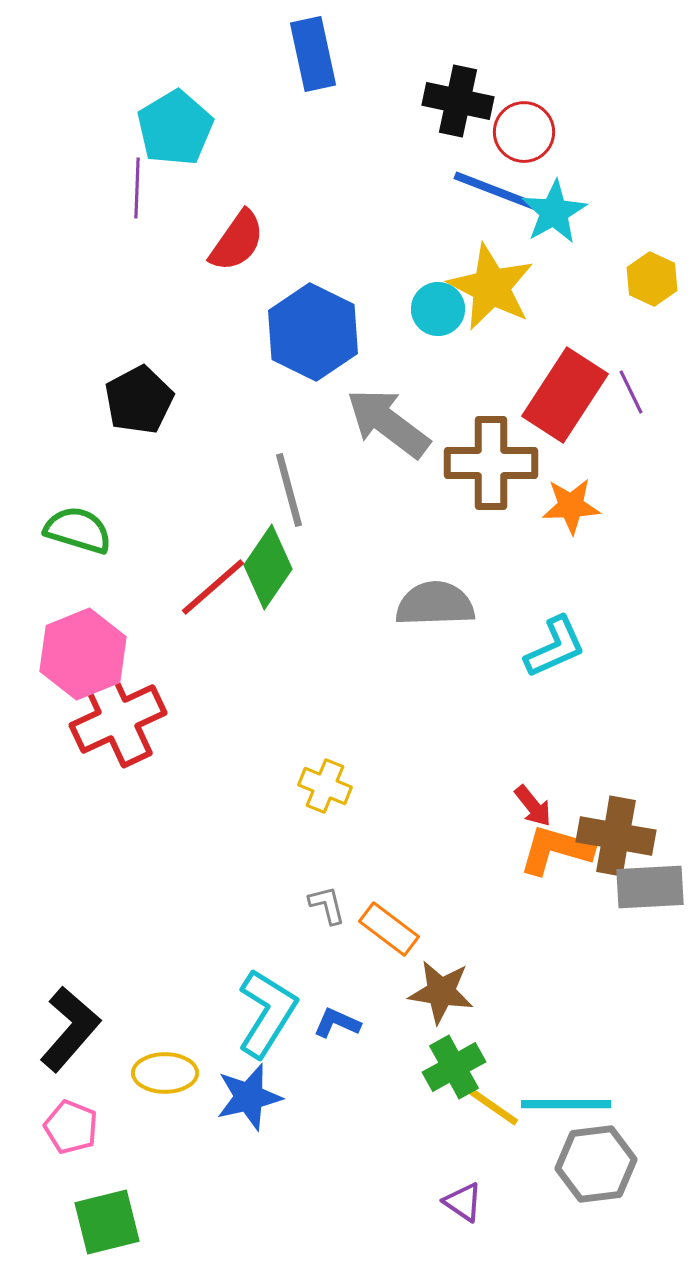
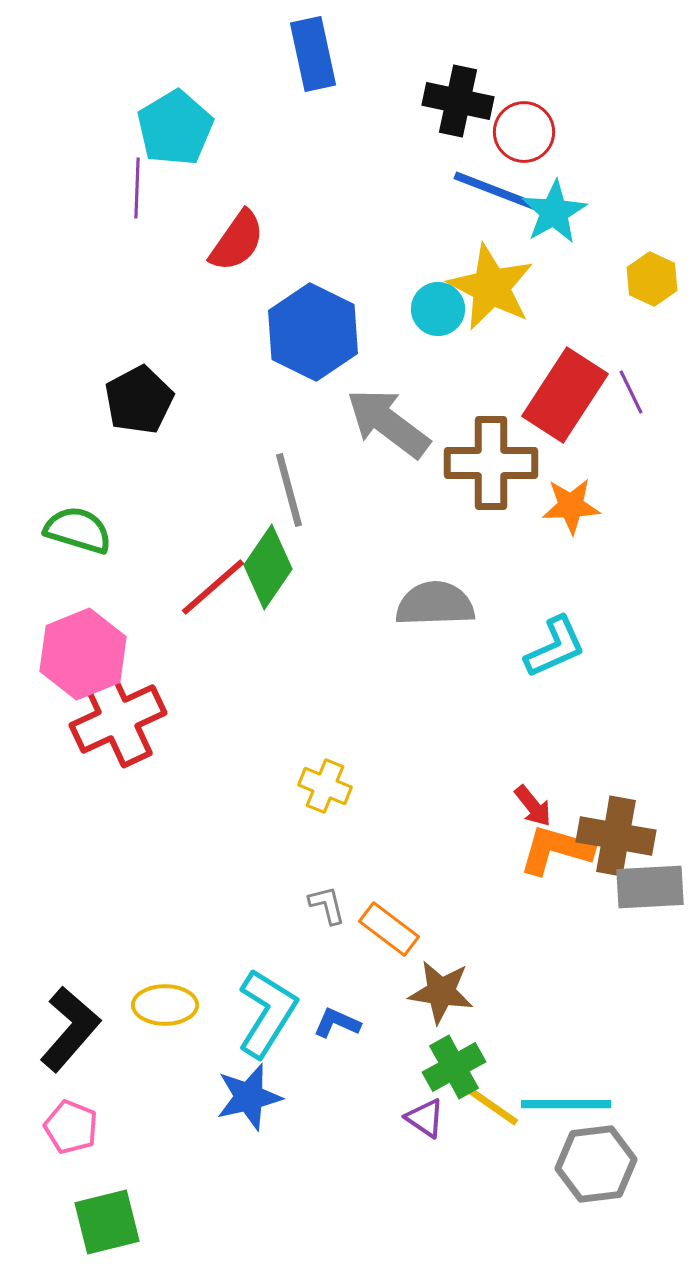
yellow ellipse at (165, 1073): moved 68 px up
purple triangle at (463, 1202): moved 38 px left, 84 px up
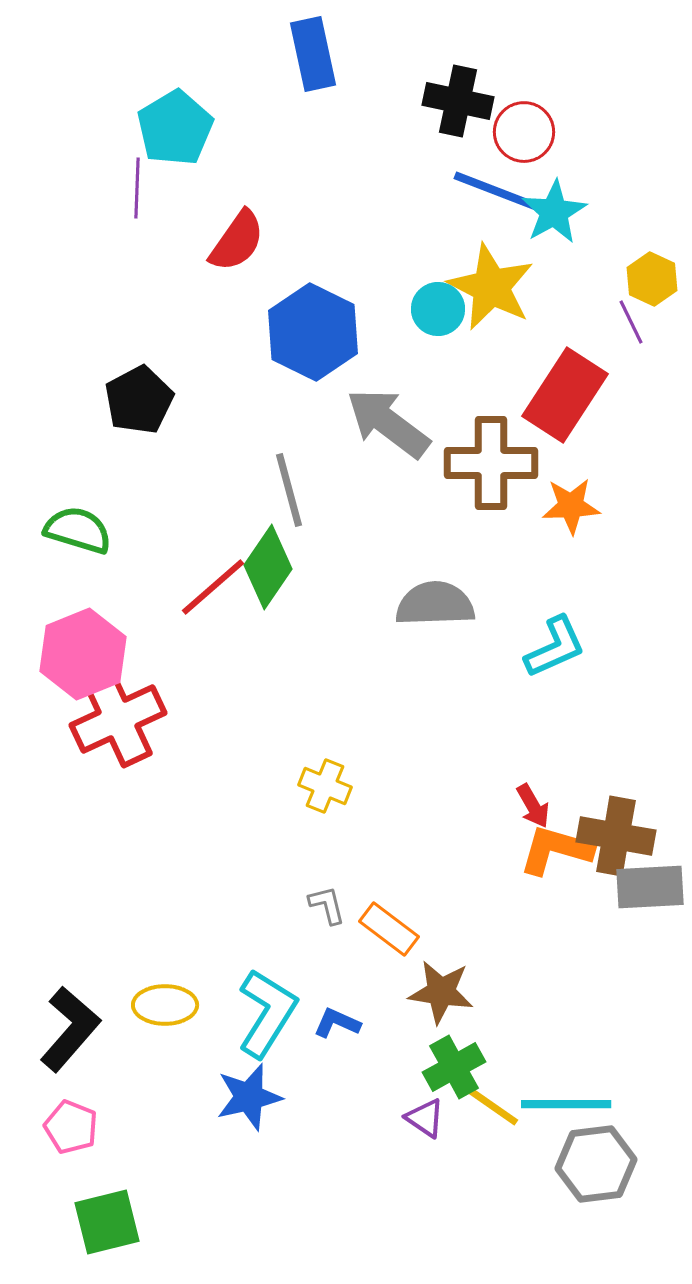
purple line at (631, 392): moved 70 px up
red arrow at (533, 806): rotated 9 degrees clockwise
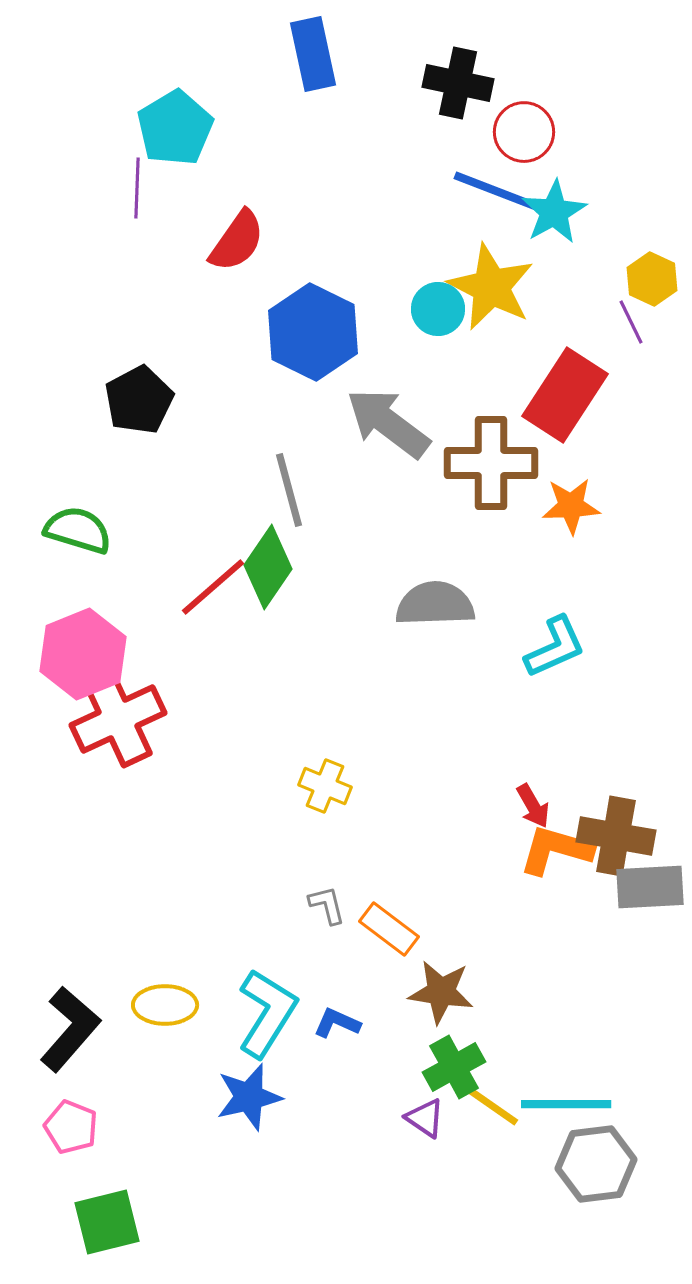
black cross at (458, 101): moved 18 px up
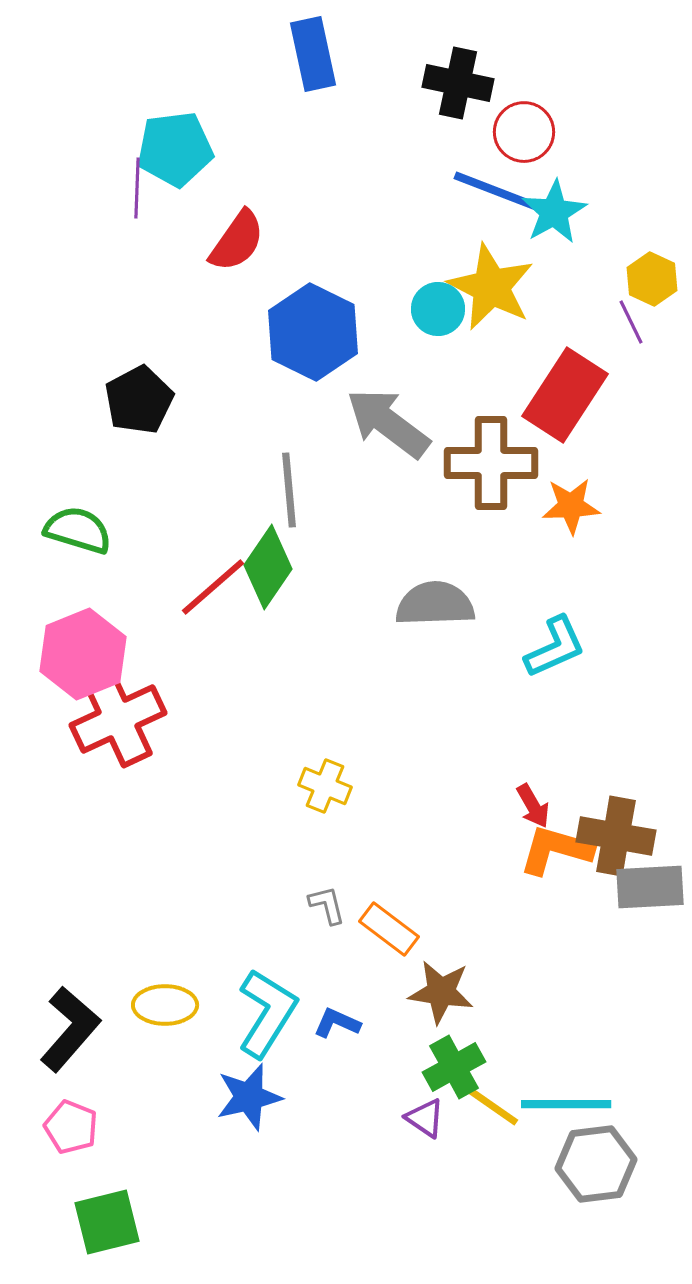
cyan pentagon at (175, 128): moved 21 px down; rotated 24 degrees clockwise
gray line at (289, 490): rotated 10 degrees clockwise
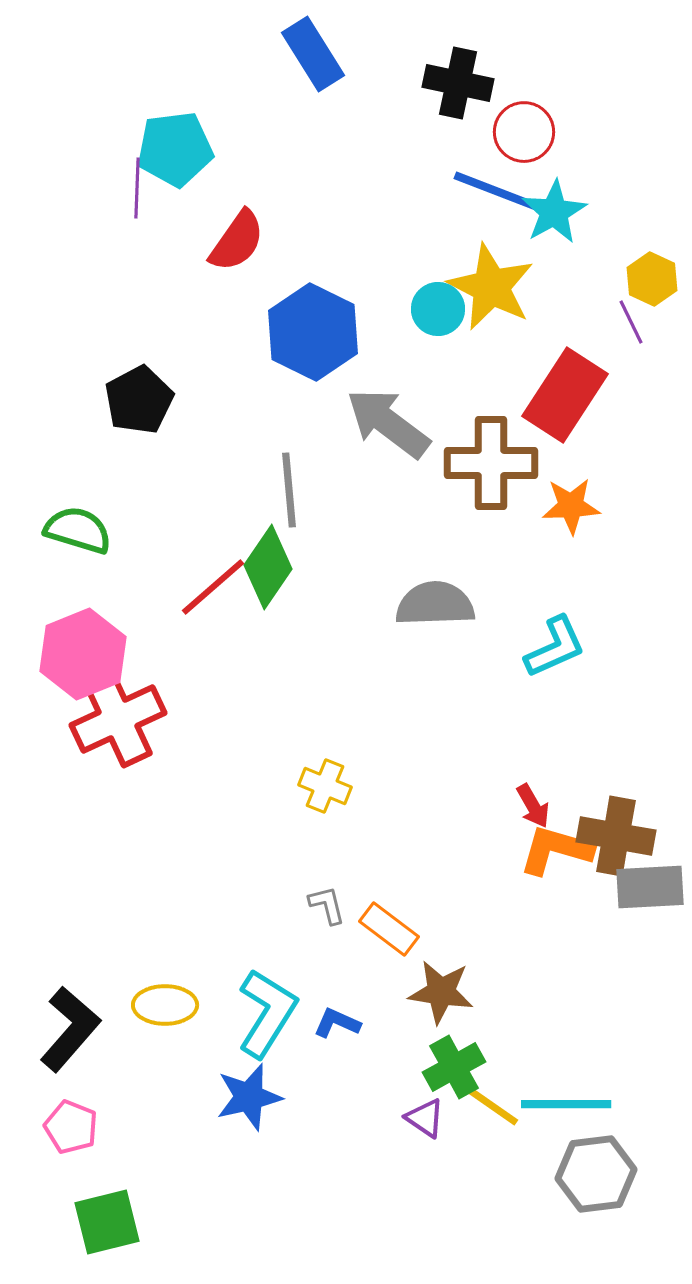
blue rectangle at (313, 54): rotated 20 degrees counterclockwise
gray hexagon at (596, 1164): moved 10 px down
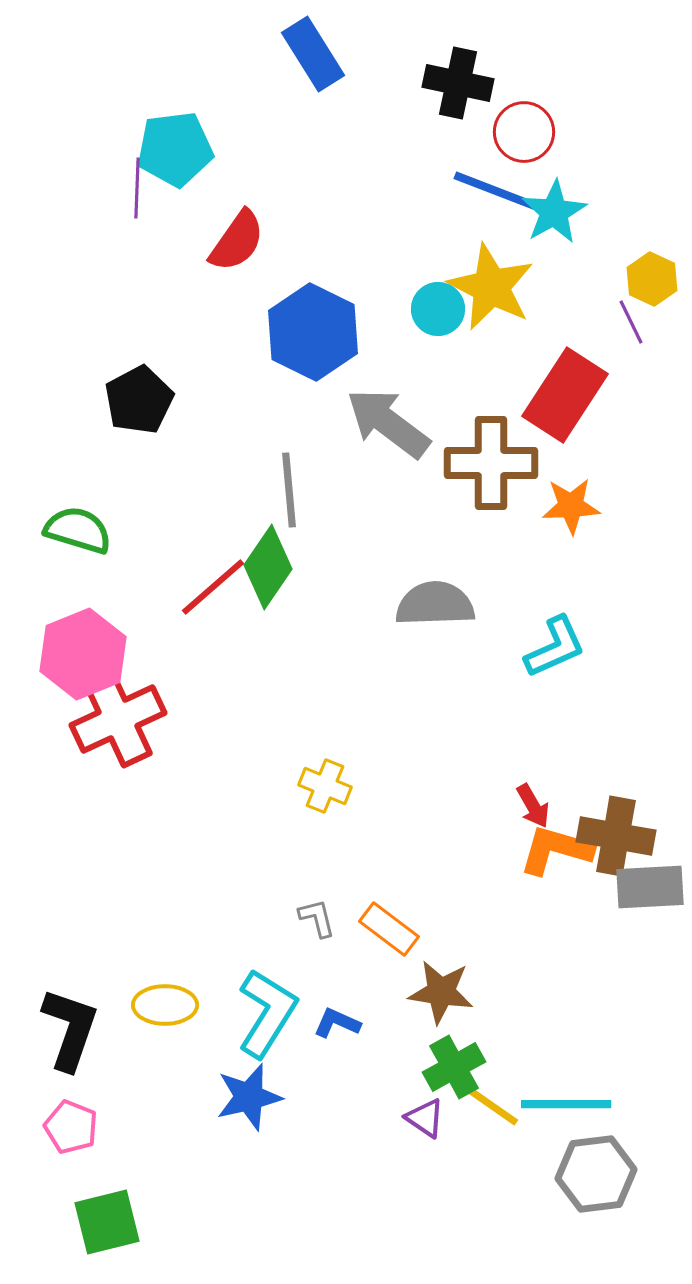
gray L-shape at (327, 905): moved 10 px left, 13 px down
black L-shape at (70, 1029): rotated 22 degrees counterclockwise
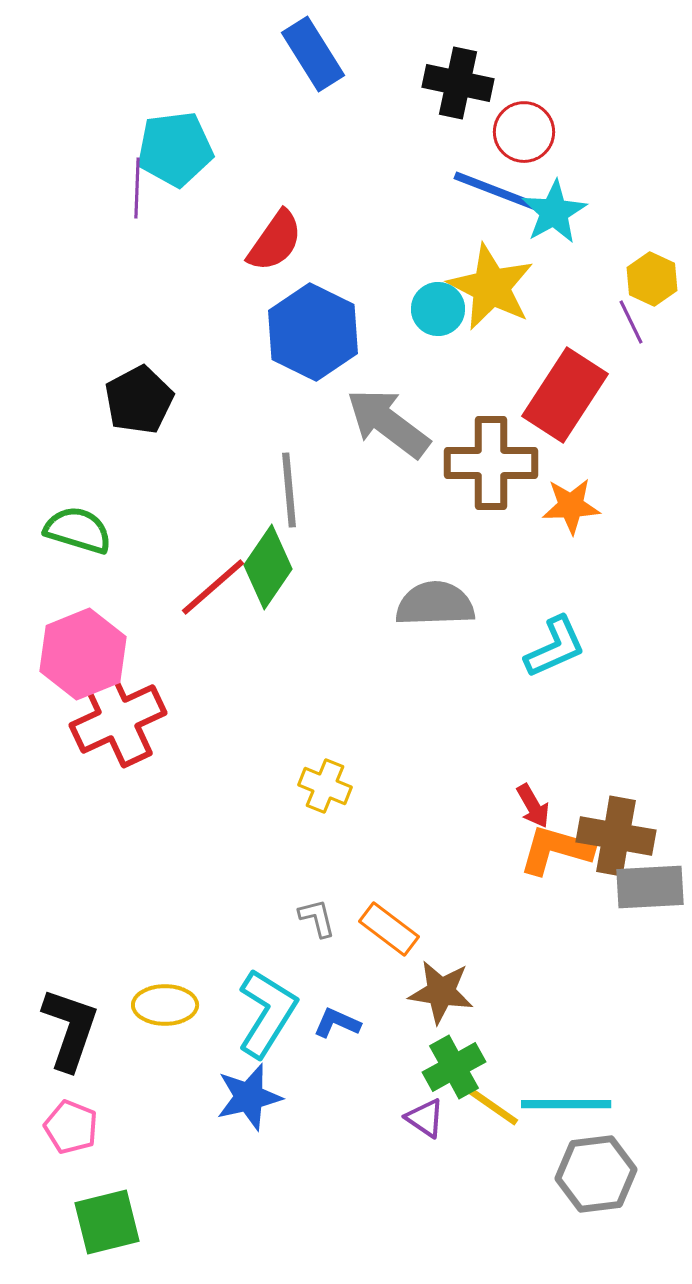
red semicircle at (237, 241): moved 38 px right
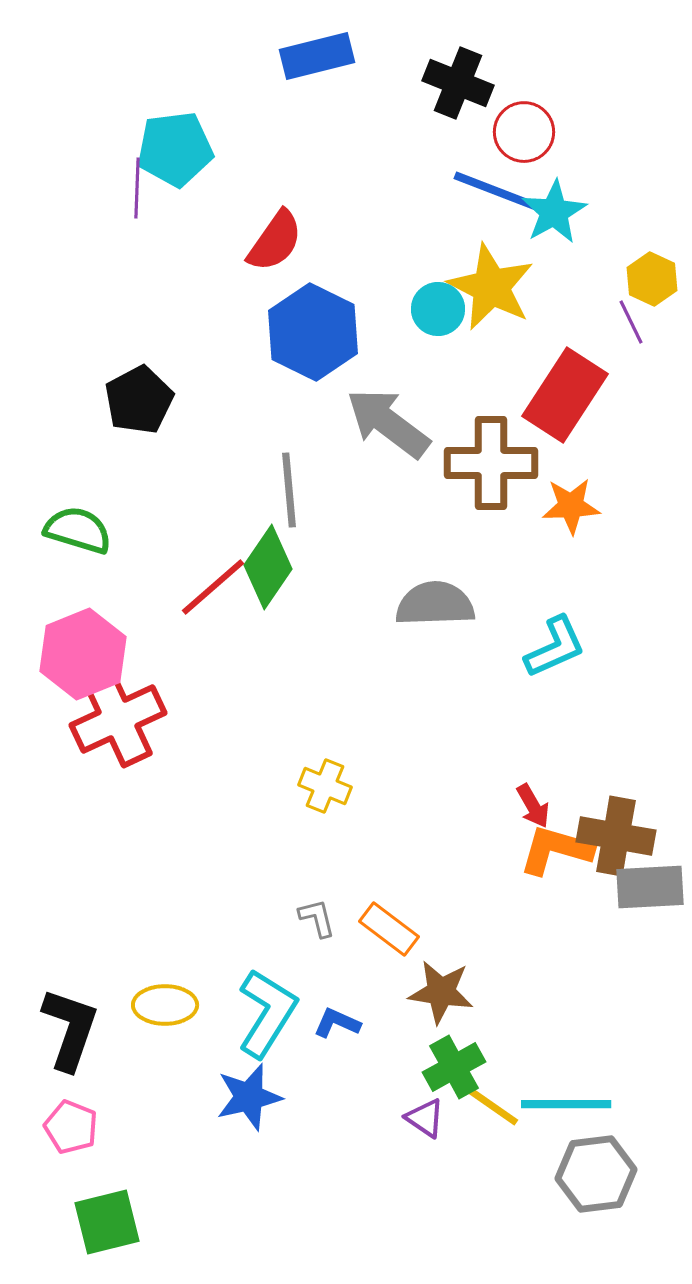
blue rectangle at (313, 54): moved 4 px right, 2 px down; rotated 72 degrees counterclockwise
black cross at (458, 83): rotated 10 degrees clockwise
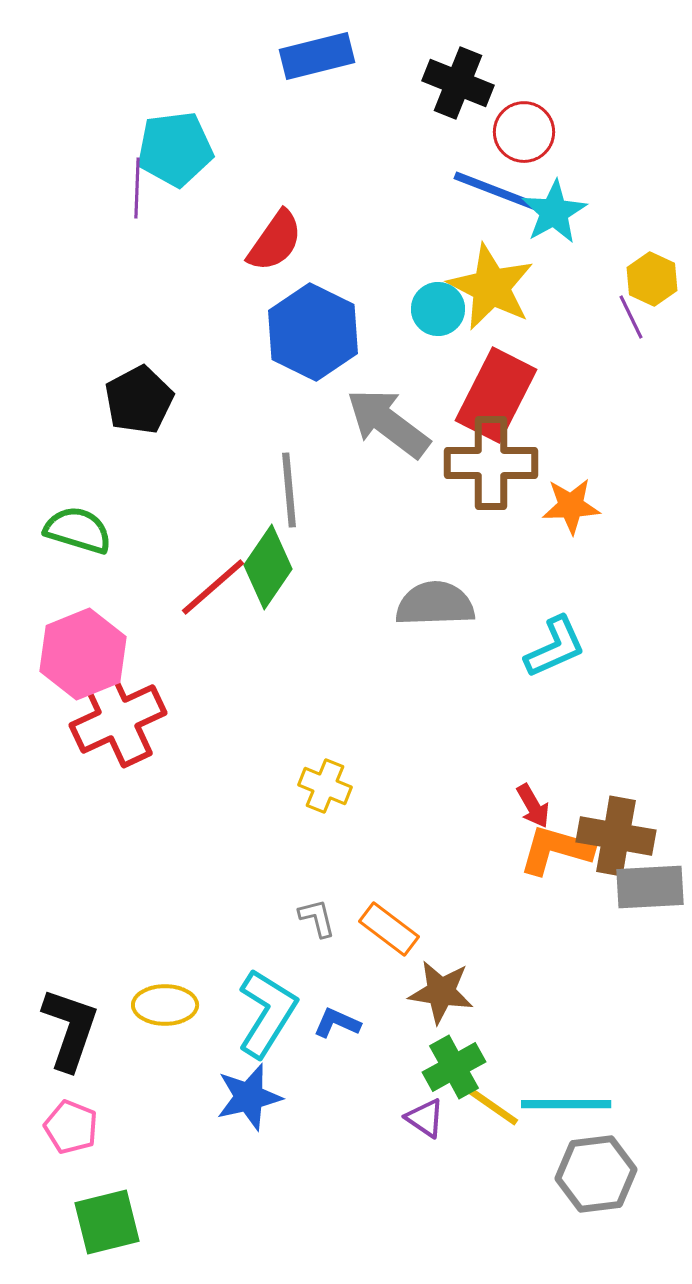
purple line at (631, 322): moved 5 px up
red rectangle at (565, 395): moved 69 px left; rotated 6 degrees counterclockwise
